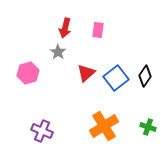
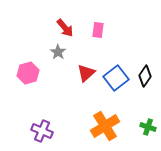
red arrow: rotated 54 degrees counterclockwise
orange cross: moved 1 px right
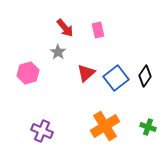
pink rectangle: rotated 21 degrees counterclockwise
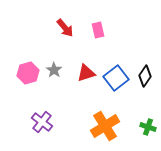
gray star: moved 4 px left, 18 px down
red triangle: rotated 24 degrees clockwise
purple cross: moved 9 px up; rotated 15 degrees clockwise
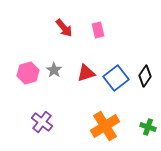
red arrow: moved 1 px left
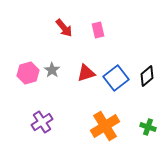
gray star: moved 2 px left
black diamond: moved 2 px right; rotated 15 degrees clockwise
purple cross: rotated 20 degrees clockwise
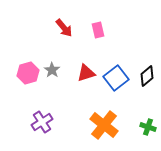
orange cross: moved 1 px left, 1 px up; rotated 20 degrees counterclockwise
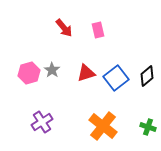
pink hexagon: moved 1 px right
orange cross: moved 1 px left, 1 px down
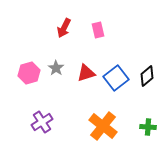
red arrow: rotated 66 degrees clockwise
gray star: moved 4 px right, 2 px up
green cross: rotated 14 degrees counterclockwise
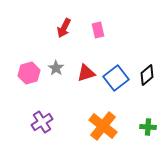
black diamond: moved 1 px up
